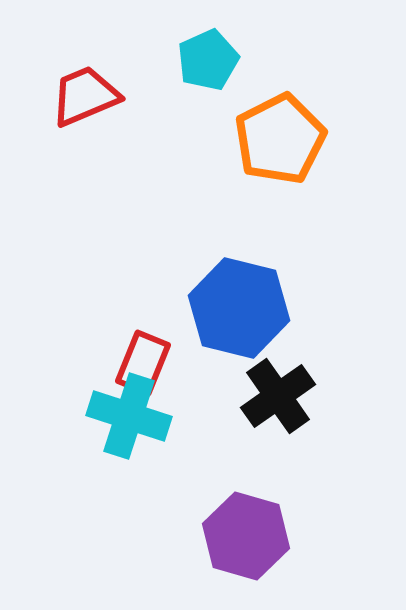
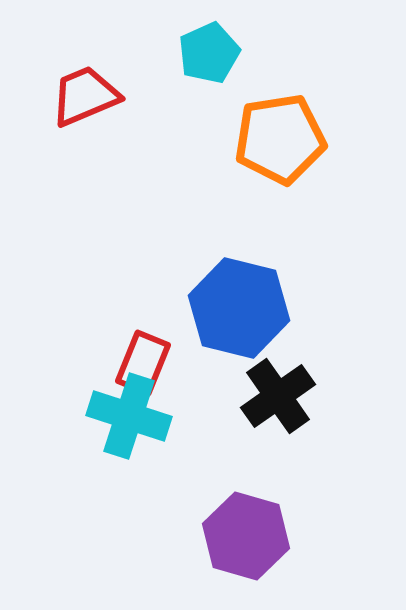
cyan pentagon: moved 1 px right, 7 px up
orange pentagon: rotated 18 degrees clockwise
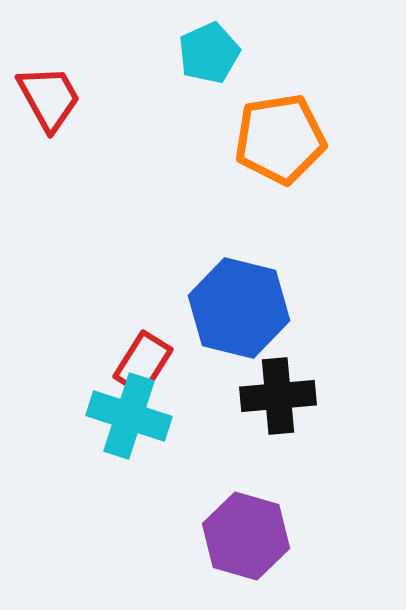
red trapezoid: moved 36 px left, 2 px down; rotated 84 degrees clockwise
red rectangle: rotated 10 degrees clockwise
black cross: rotated 30 degrees clockwise
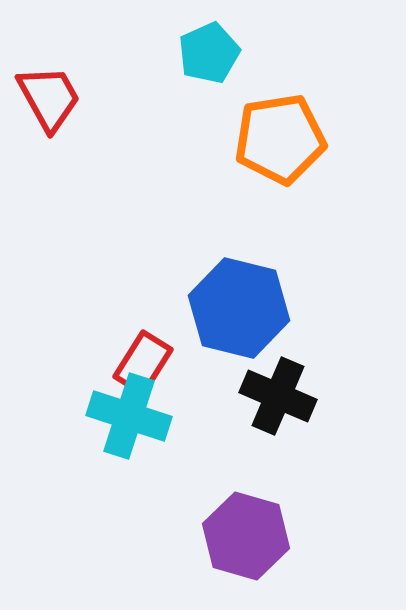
black cross: rotated 28 degrees clockwise
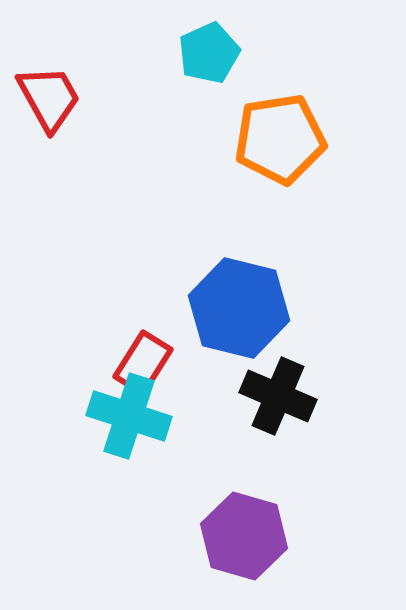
purple hexagon: moved 2 px left
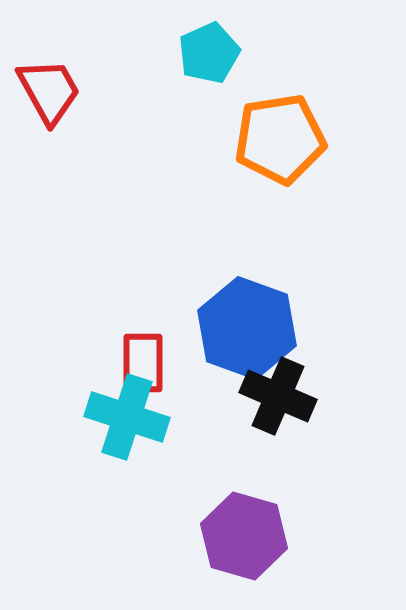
red trapezoid: moved 7 px up
blue hexagon: moved 8 px right, 20 px down; rotated 6 degrees clockwise
red rectangle: rotated 32 degrees counterclockwise
cyan cross: moved 2 px left, 1 px down
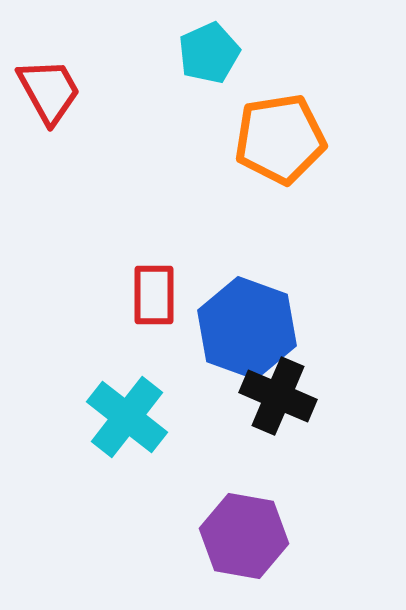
red rectangle: moved 11 px right, 68 px up
cyan cross: rotated 20 degrees clockwise
purple hexagon: rotated 6 degrees counterclockwise
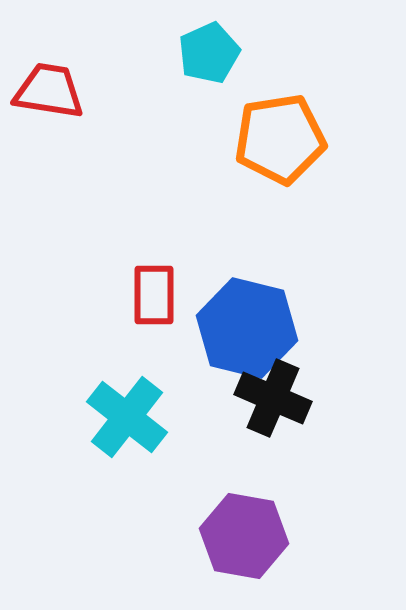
red trapezoid: rotated 52 degrees counterclockwise
blue hexagon: rotated 6 degrees counterclockwise
black cross: moved 5 px left, 2 px down
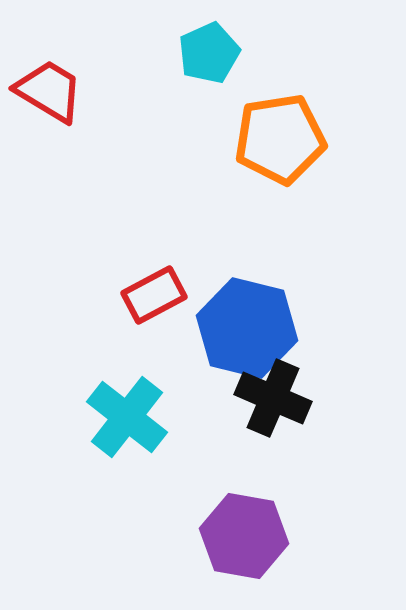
red trapezoid: rotated 22 degrees clockwise
red rectangle: rotated 62 degrees clockwise
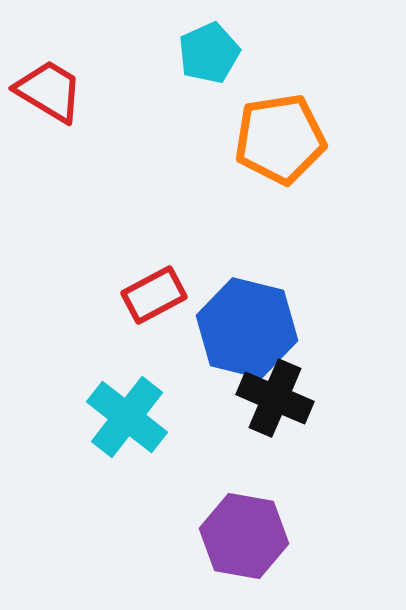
black cross: moved 2 px right
